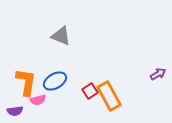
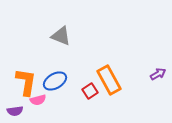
orange rectangle: moved 16 px up
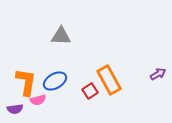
gray triangle: rotated 20 degrees counterclockwise
purple semicircle: moved 2 px up
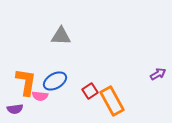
orange rectangle: moved 3 px right, 21 px down
pink semicircle: moved 2 px right, 4 px up; rotated 21 degrees clockwise
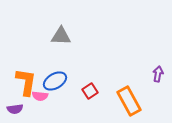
purple arrow: rotated 49 degrees counterclockwise
orange rectangle: moved 17 px right
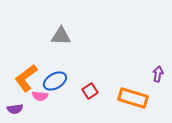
orange L-shape: moved 4 px up; rotated 136 degrees counterclockwise
orange rectangle: moved 4 px right, 3 px up; rotated 44 degrees counterclockwise
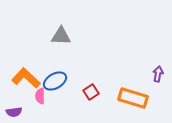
orange L-shape: rotated 80 degrees clockwise
red square: moved 1 px right, 1 px down
pink semicircle: rotated 84 degrees clockwise
purple semicircle: moved 1 px left, 3 px down
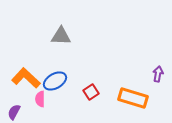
pink semicircle: moved 3 px down
purple semicircle: rotated 126 degrees clockwise
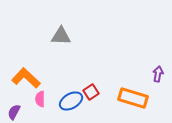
blue ellipse: moved 16 px right, 20 px down
